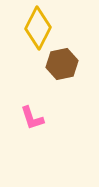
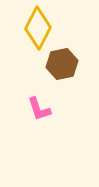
pink L-shape: moved 7 px right, 9 px up
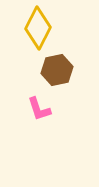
brown hexagon: moved 5 px left, 6 px down
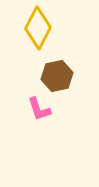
brown hexagon: moved 6 px down
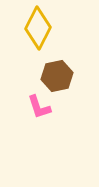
pink L-shape: moved 2 px up
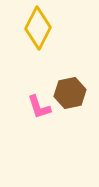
brown hexagon: moved 13 px right, 17 px down
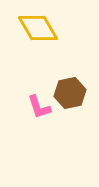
yellow diamond: rotated 57 degrees counterclockwise
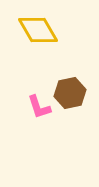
yellow diamond: moved 2 px down
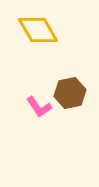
pink L-shape: rotated 16 degrees counterclockwise
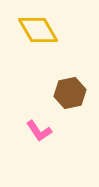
pink L-shape: moved 24 px down
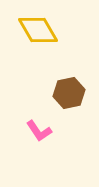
brown hexagon: moved 1 px left
